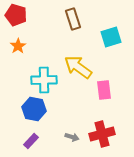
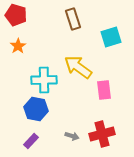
blue hexagon: moved 2 px right
gray arrow: moved 1 px up
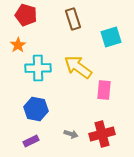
red pentagon: moved 10 px right
orange star: moved 1 px up
cyan cross: moved 6 px left, 12 px up
pink rectangle: rotated 12 degrees clockwise
gray arrow: moved 1 px left, 2 px up
purple rectangle: rotated 21 degrees clockwise
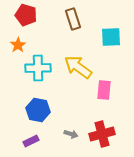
cyan square: rotated 15 degrees clockwise
blue hexagon: moved 2 px right, 1 px down
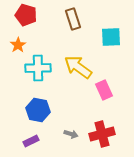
pink rectangle: rotated 30 degrees counterclockwise
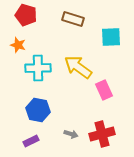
brown rectangle: rotated 55 degrees counterclockwise
orange star: rotated 21 degrees counterclockwise
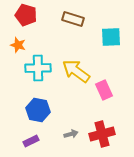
yellow arrow: moved 2 px left, 4 px down
gray arrow: rotated 32 degrees counterclockwise
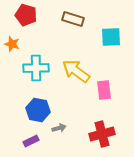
orange star: moved 6 px left, 1 px up
cyan cross: moved 2 px left
pink rectangle: rotated 18 degrees clockwise
gray arrow: moved 12 px left, 6 px up
